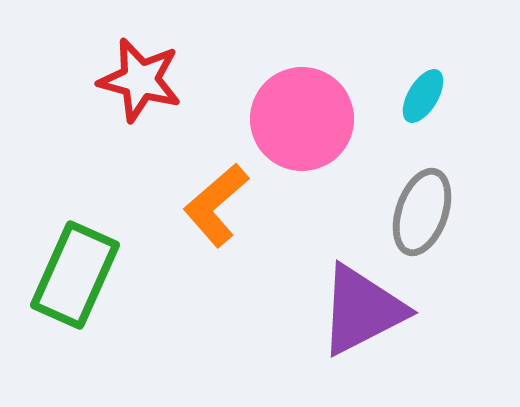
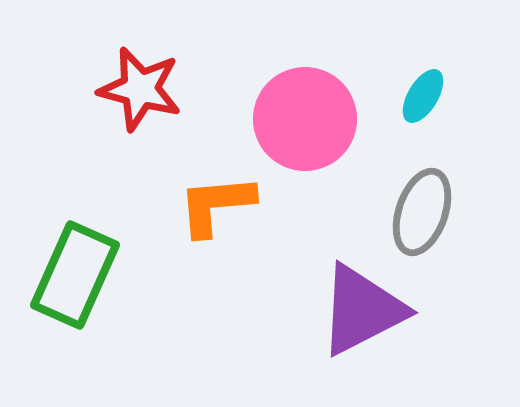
red star: moved 9 px down
pink circle: moved 3 px right
orange L-shape: rotated 36 degrees clockwise
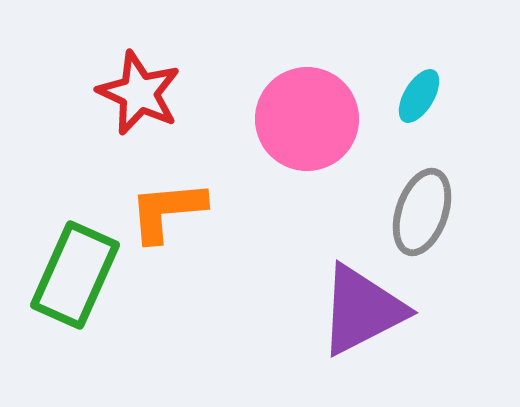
red star: moved 1 px left, 4 px down; rotated 10 degrees clockwise
cyan ellipse: moved 4 px left
pink circle: moved 2 px right
orange L-shape: moved 49 px left, 6 px down
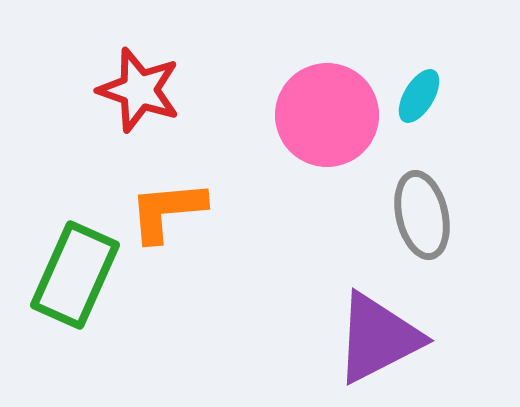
red star: moved 3 px up; rotated 6 degrees counterclockwise
pink circle: moved 20 px right, 4 px up
gray ellipse: moved 3 px down; rotated 32 degrees counterclockwise
purple triangle: moved 16 px right, 28 px down
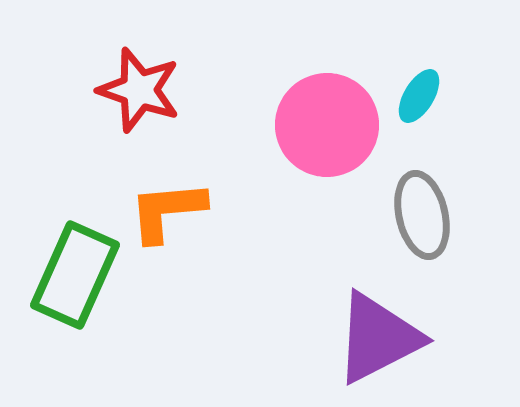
pink circle: moved 10 px down
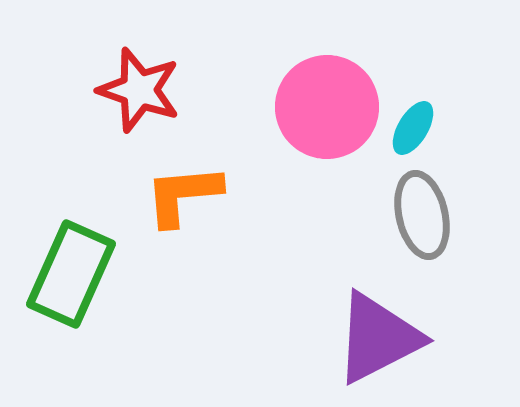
cyan ellipse: moved 6 px left, 32 px down
pink circle: moved 18 px up
orange L-shape: moved 16 px right, 16 px up
green rectangle: moved 4 px left, 1 px up
